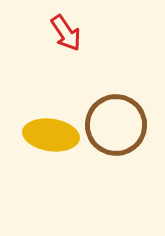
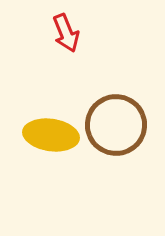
red arrow: rotated 12 degrees clockwise
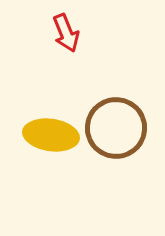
brown circle: moved 3 px down
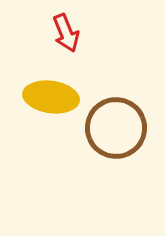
yellow ellipse: moved 38 px up
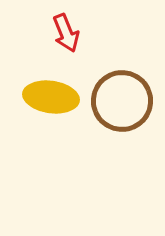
brown circle: moved 6 px right, 27 px up
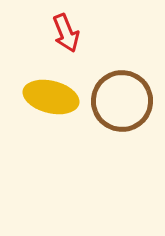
yellow ellipse: rotated 6 degrees clockwise
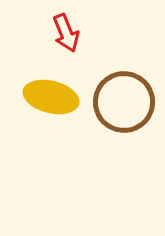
brown circle: moved 2 px right, 1 px down
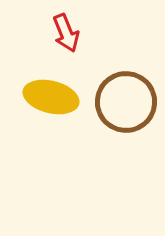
brown circle: moved 2 px right
